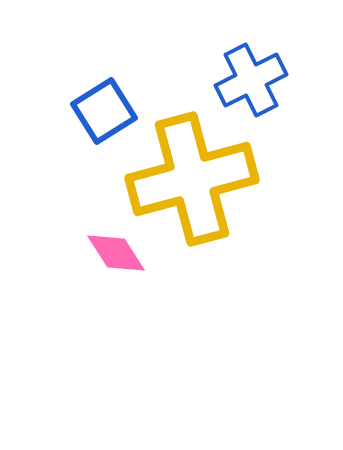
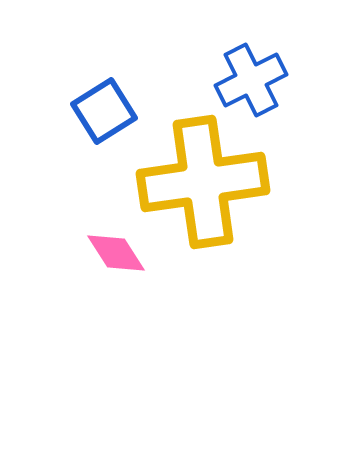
yellow cross: moved 11 px right, 3 px down; rotated 7 degrees clockwise
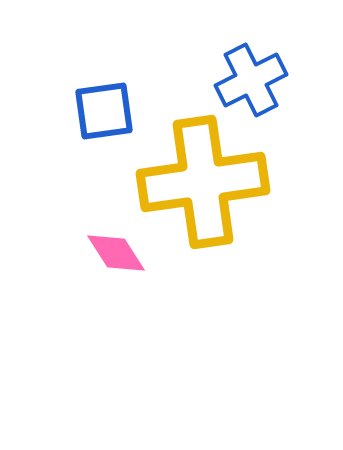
blue square: rotated 24 degrees clockwise
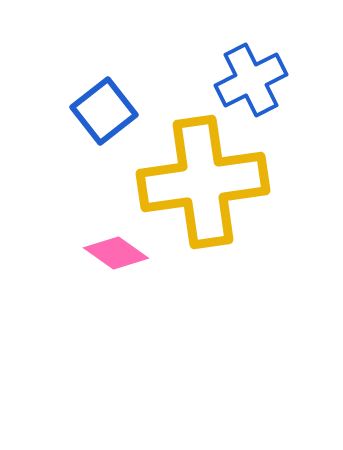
blue square: rotated 30 degrees counterclockwise
pink diamond: rotated 22 degrees counterclockwise
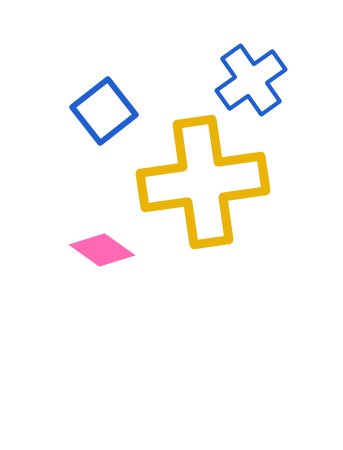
blue cross: rotated 8 degrees counterclockwise
pink diamond: moved 14 px left, 3 px up
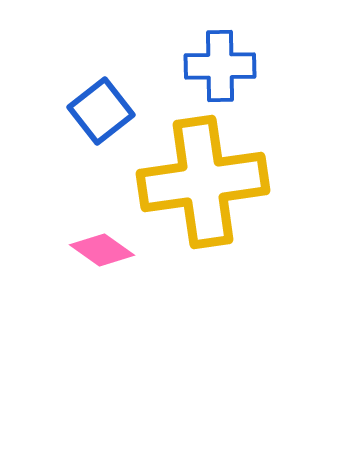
blue cross: moved 31 px left, 14 px up; rotated 34 degrees clockwise
blue square: moved 3 px left
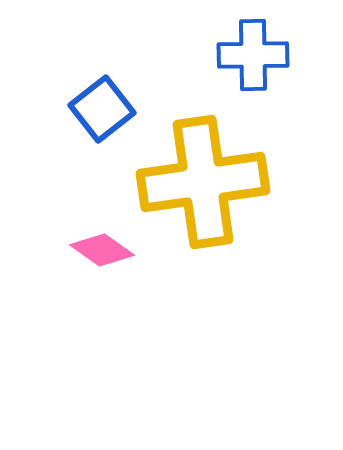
blue cross: moved 33 px right, 11 px up
blue square: moved 1 px right, 2 px up
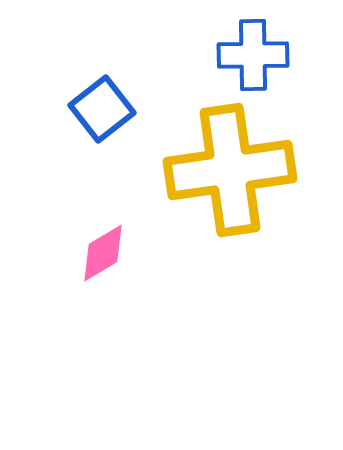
yellow cross: moved 27 px right, 12 px up
pink diamond: moved 1 px right, 3 px down; rotated 66 degrees counterclockwise
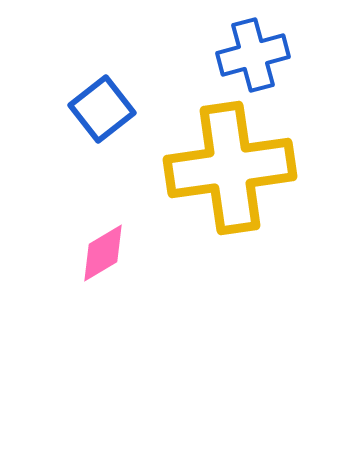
blue cross: rotated 14 degrees counterclockwise
yellow cross: moved 2 px up
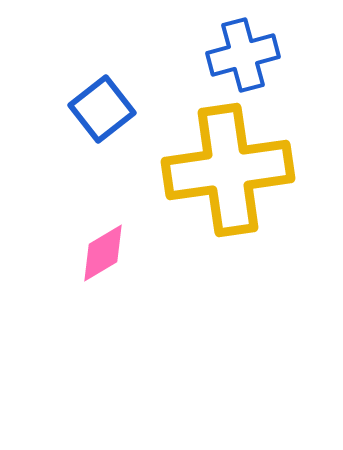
blue cross: moved 10 px left
yellow cross: moved 2 px left, 2 px down
